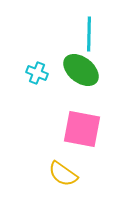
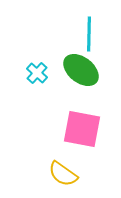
cyan cross: rotated 20 degrees clockwise
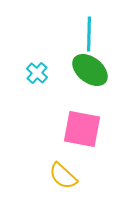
green ellipse: moved 9 px right
yellow semicircle: moved 2 px down; rotated 8 degrees clockwise
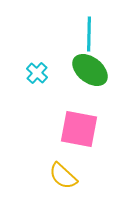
pink square: moved 3 px left
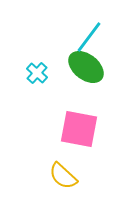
cyan line: moved 3 px down; rotated 36 degrees clockwise
green ellipse: moved 4 px left, 3 px up
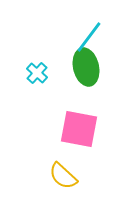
green ellipse: rotated 39 degrees clockwise
